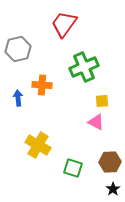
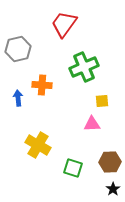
pink triangle: moved 4 px left, 2 px down; rotated 30 degrees counterclockwise
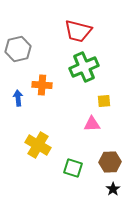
red trapezoid: moved 14 px right, 7 px down; rotated 112 degrees counterclockwise
yellow square: moved 2 px right
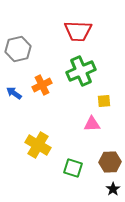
red trapezoid: rotated 12 degrees counterclockwise
green cross: moved 3 px left, 4 px down
orange cross: rotated 30 degrees counterclockwise
blue arrow: moved 4 px left, 5 px up; rotated 49 degrees counterclockwise
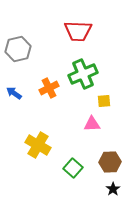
green cross: moved 2 px right, 3 px down
orange cross: moved 7 px right, 3 px down
green square: rotated 24 degrees clockwise
